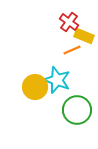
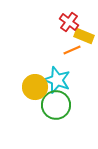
green circle: moved 21 px left, 5 px up
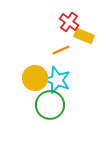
orange line: moved 11 px left
yellow circle: moved 9 px up
green circle: moved 6 px left
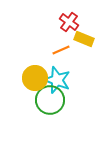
yellow rectangle: moved 3 px down
green circle: moved 5 px up
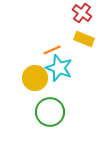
red cross: moved 13 px right, 9 px up
orange line: moved 9 px left
cyan star: moved 2 px right, 12 px up
green circle: moved 12 px down
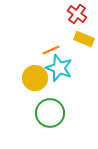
red cross: moved 5 px left, 1 px down
orange line: moved 1 px left
green circle: moved 1 px down
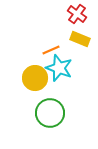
yellow rectangle: moved 4 px left
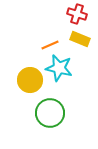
red cross: rotated 18 degrees counterclockwise
orange line: moved 1 px left, 5 px up
cyan star: rotated 8 degrees counterclockwise
yellow circle: moved 5 px left, 2 px down
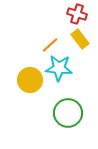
yellow rectangle: rotated 30 degrees clockwise
orange line: rotated 18 degrees counterclockwise
cyan star: rotated 8 degrees counterclockwise
green circle: moved 18 px right
